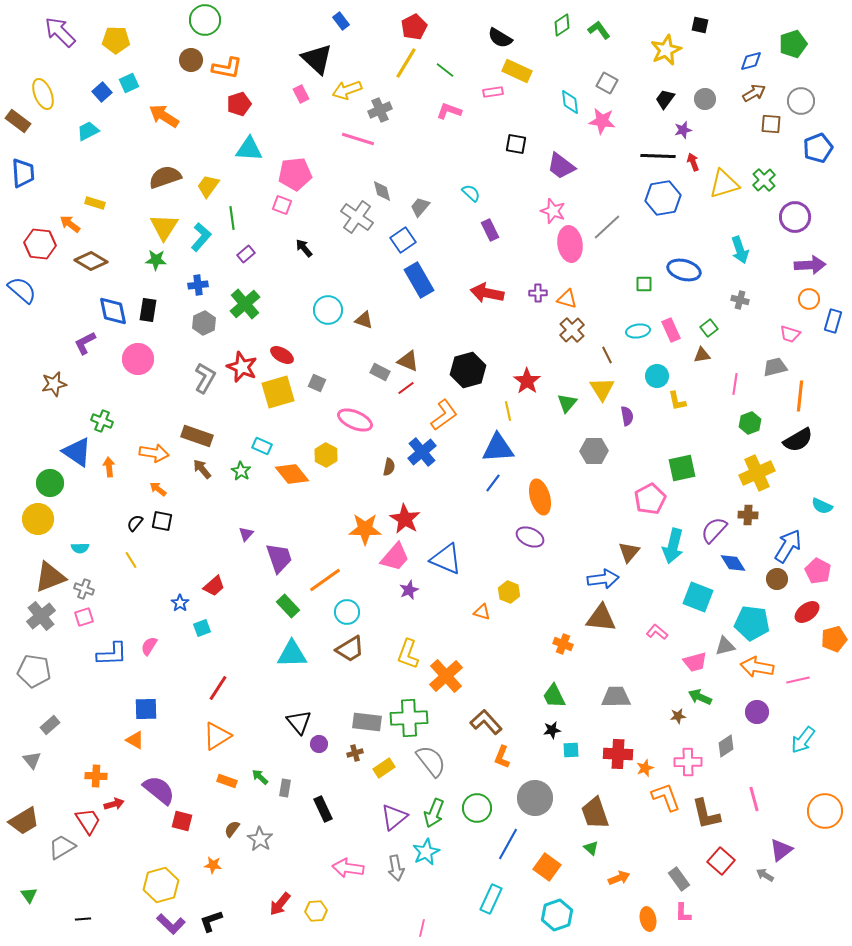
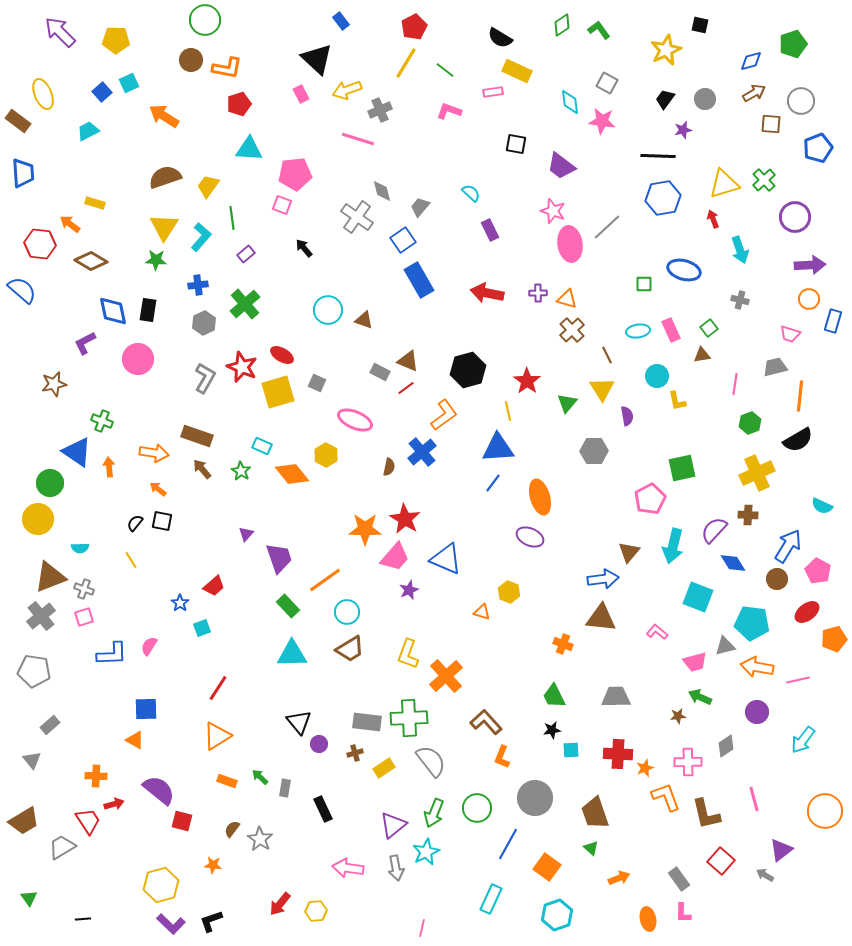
red arrow at (693, 162): moved 20 px right, 57 px down
purple triangle at (394, 817): moved 1 px left, 8 px down
green triangle at (29, 895): moved 3 px down
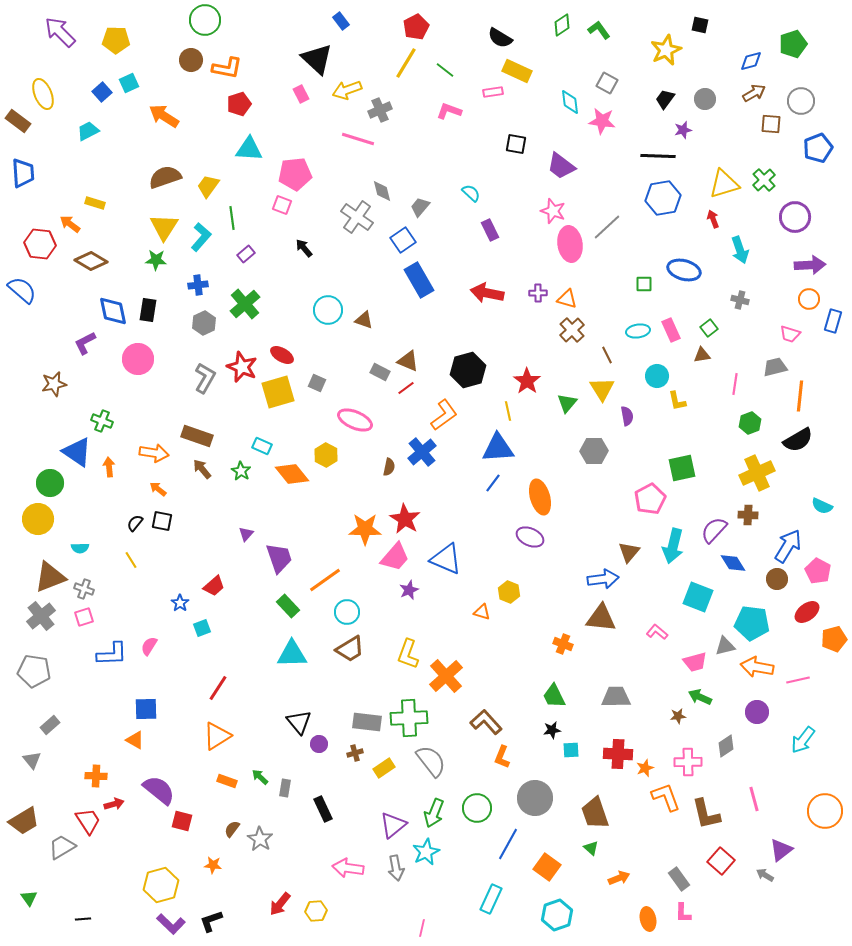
red pentagon at (414, 27): moved 2 px right
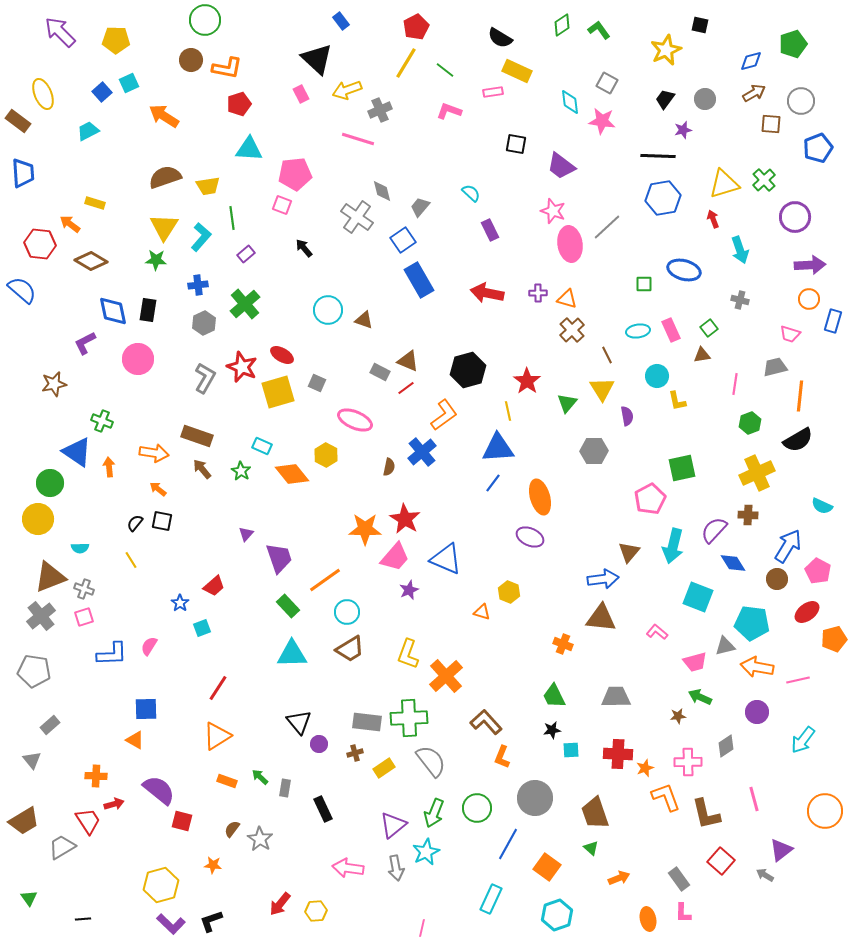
yellow trapezoid at (208, 186): rotated 135 degrees counterclockwise
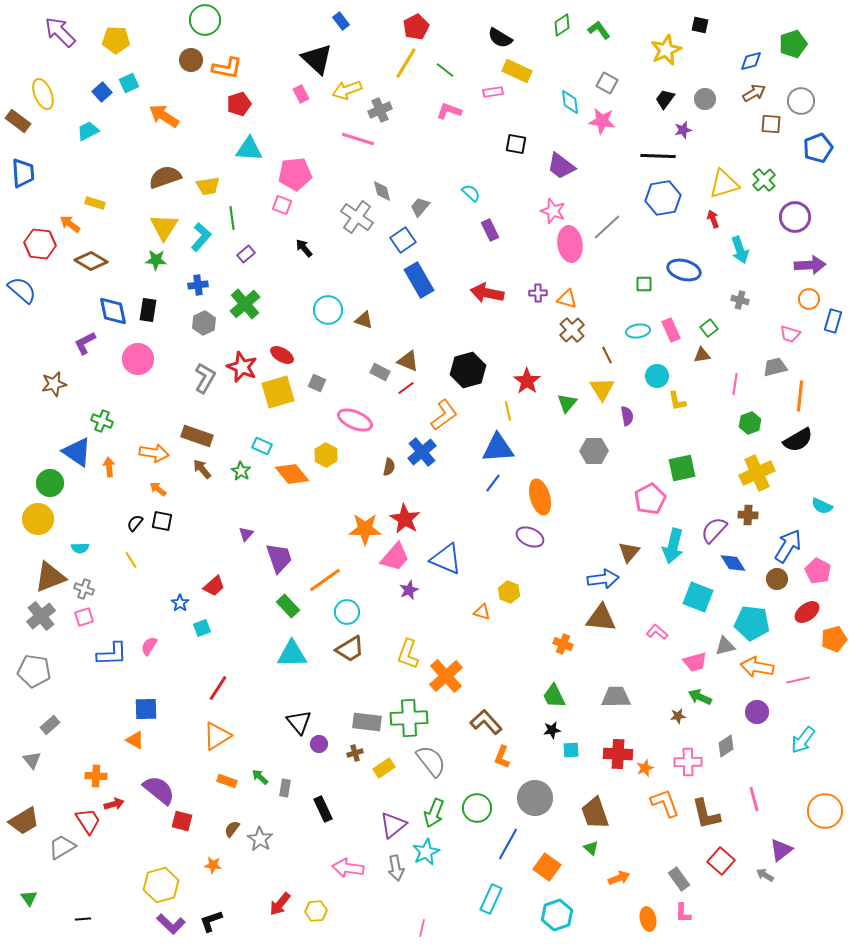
orange L-shape at (666, 797): moved 1 px left, 6 px down
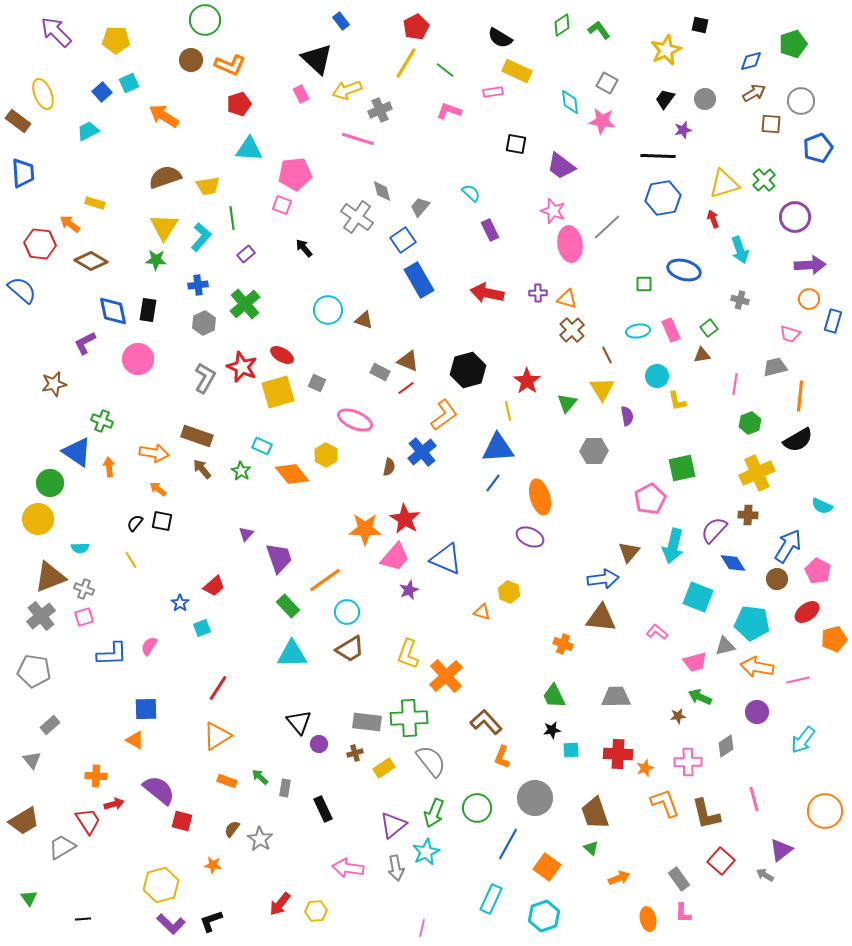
purple arrow at (60, 32): moved 4 px left
orange L-shape at (227, 68): moved 3 px right, 3 px up; rotated 12 degrees clockwise
cyan hexagon at (557, 915): moved 13 px left, 1 px down
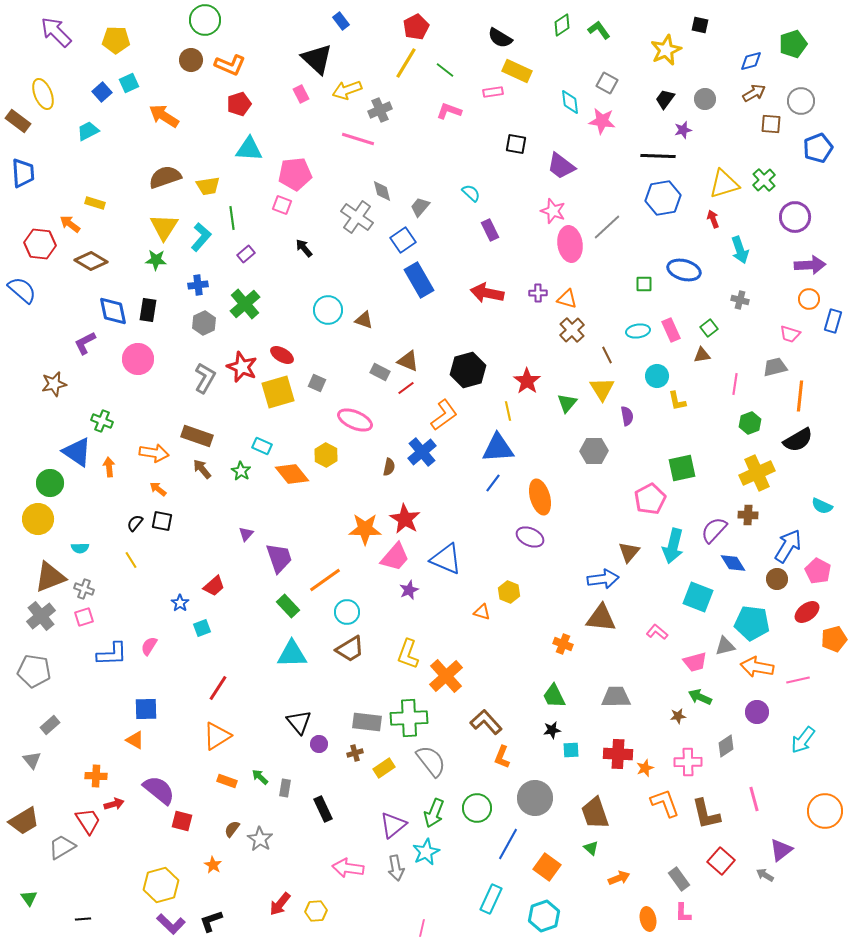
orange star at (213, 865): rotated 24 degrees clockwise
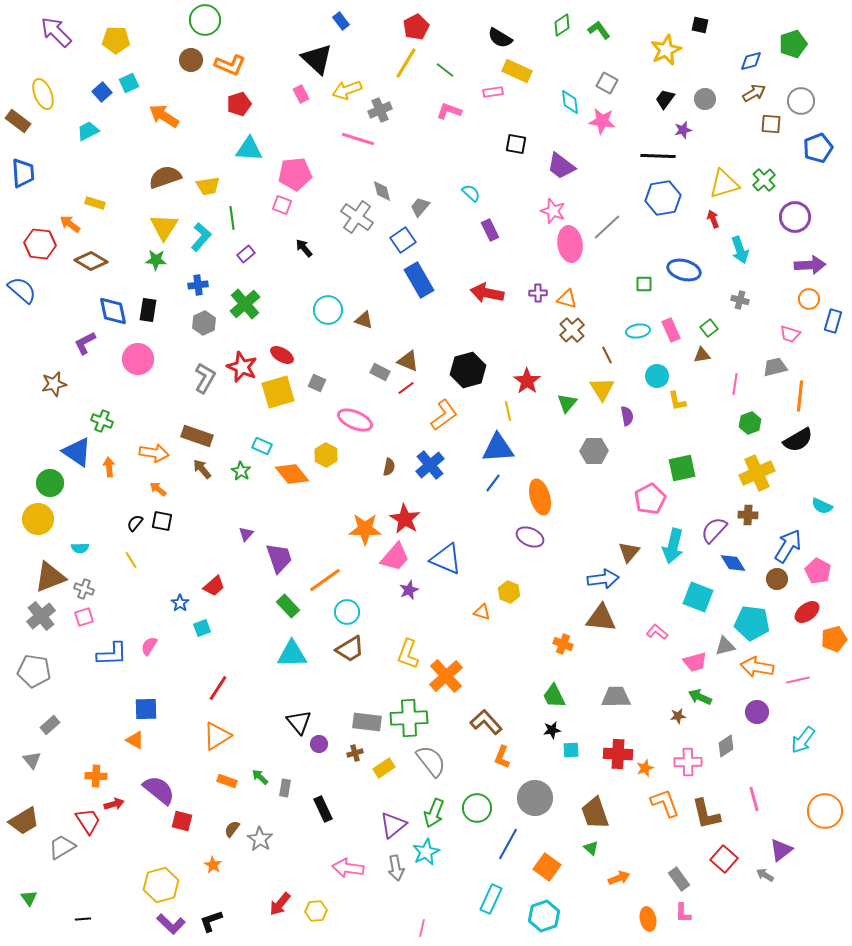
blue cross at (422, 452): moved 8 px right, 13 px down
red square at (721, 861): moved 3 px right, 2 px up
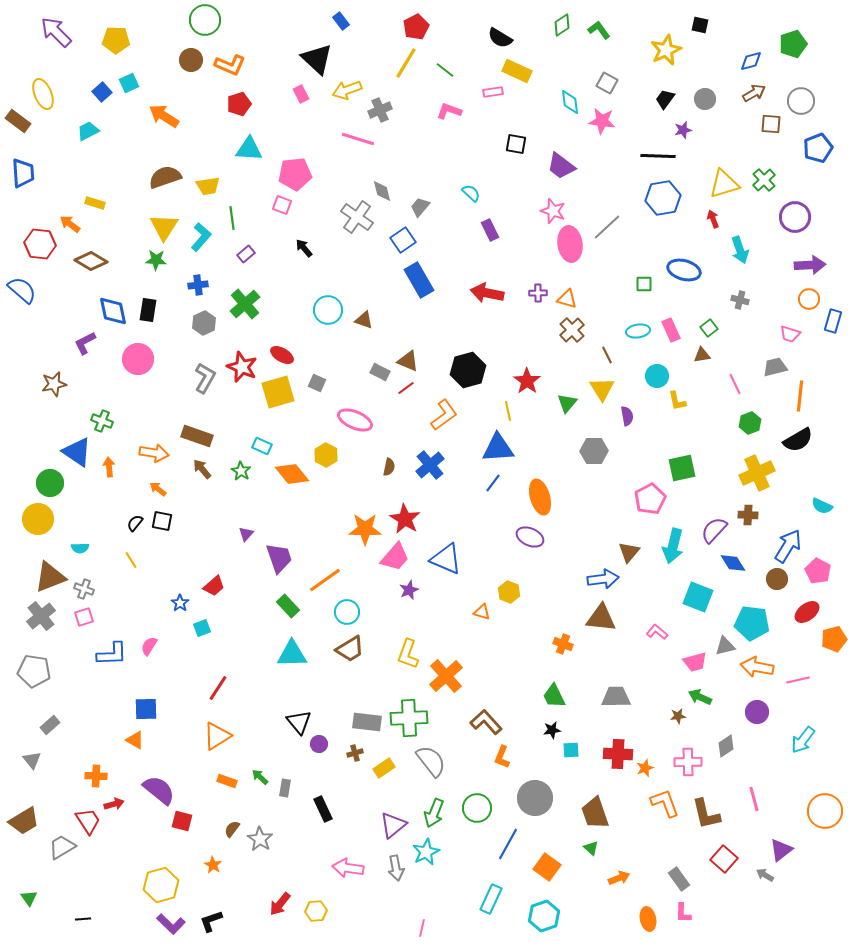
pink line at (735, 384): rotated 35 degrees counterclockwise
